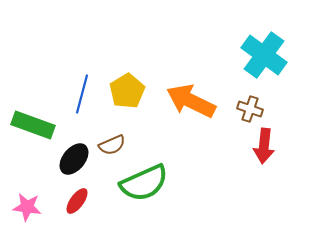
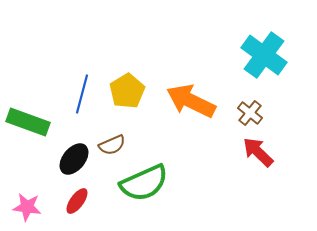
brown cross: moved 4 px down; rotated 20 degrees clockwise
green rectangle: moved 5 px left, 3 px up
red arrow: moved 6 px left, 6 px down; rotated 128 degrees clockwise
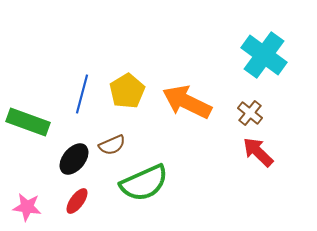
orange arrow: moved 4 px left, 1 px down
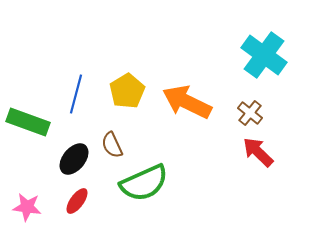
blue line: moved 6 px left
brown semicircle: rotated 88 degrees clockwise
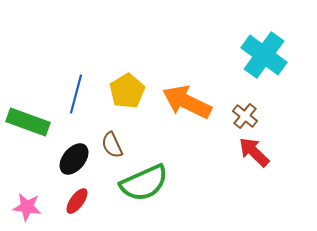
brown cross: moved 5 px left, 3 px down
red arrow: moved 4 px left
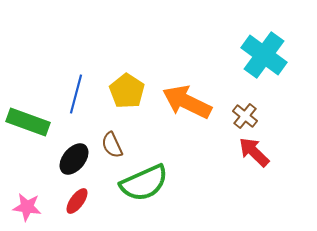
yellow pentagon: rotated 8 degrees counterclockwise
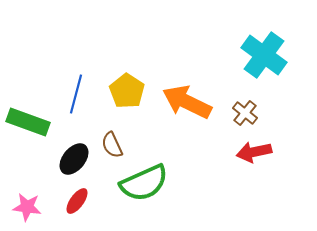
brown cross: moved 3 px up
red arrow: rotated 56 degrees counterclockwise
